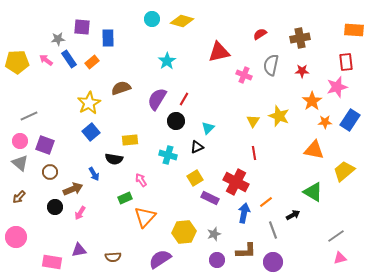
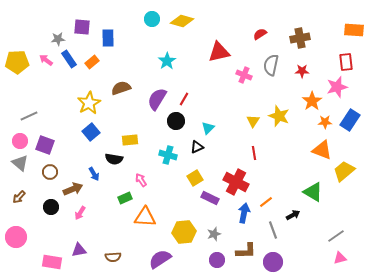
orange triangle at (314, 150): moved 8 px right; rotated 10 degrees clockwise
black circle at (55, 207): moved 4 px left
orange triangle at (145, 217): rotated 50 degrees clockwise
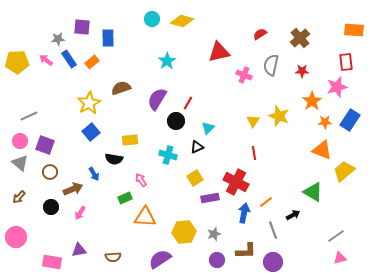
brown cross at (300, 38): rotated 30 degrees counterclockwise
red line at (184, 99): moved 4 px right, 4 px down
purple rectangle at (210, 198): rotated 36 degrees counterclockwise
